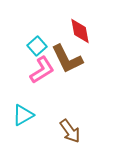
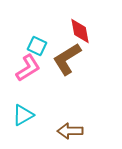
cyan square: rotated 24 degrees counterclockwise
brown L-shape: rotated 84 degrees clockwise
pink L-shape: moved 14 px left, 2 px up
brown arrow: rotated 125 degrees clockwise
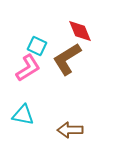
red diamond: rotated 12 degrees counterclockwise
cyan triangle: rotated 40 degrees clockwise
brown arrow: moved 1 px up
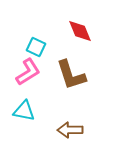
cyan square: moved 1 px left, 1 px down
brown L-shape: moved 4 px right, 16 px down; rotated 76 degrees counterclockwise
pink L-shape: moved 4 px down
cyan triangle: moved 1 px right, 4 px up
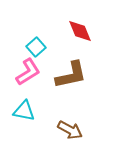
cyan square: rotated 24 degrees clockwise
brown L-shape: rotated 84 degrees counterclockwise
brown arrow: rotated 150 degrees counterclockwise
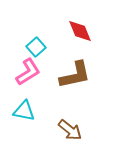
brown L-shape: moved 4 px right
brown arrow: rotated 10 degrees clockwise
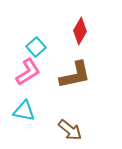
red diamond: rotated 52 degrees clockwise
